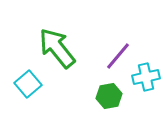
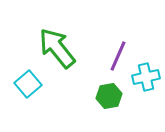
purple line: rotated 16 degrees counterclockwise
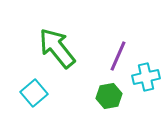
cyan square: moved 6 px right, 9 px down
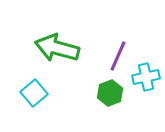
green arrow: rotated 36 degrees counterclockwise
green hexagon: moved 1 px right, 3 px up; rotated 10 degrees counterclockwise
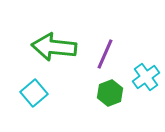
green arrow: moved 3 px left, 1 px up; rotated 9 degrees counterclockwise
purple line: moved 13 px left, 2 px up
cyan cross: rotated 24 degrees counterclockwise
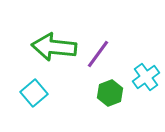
purple line: moved 7 px left; rotated 12 degrees clockwise
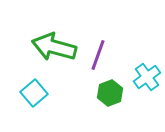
green arrow: rotated 9 degrees clockwise
purple line: moved 1 px down; rotated 16 degrees counterclockwise
cyan cross: moved 1 px right
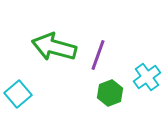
cyan square: moved 16 px left, 1 px down
